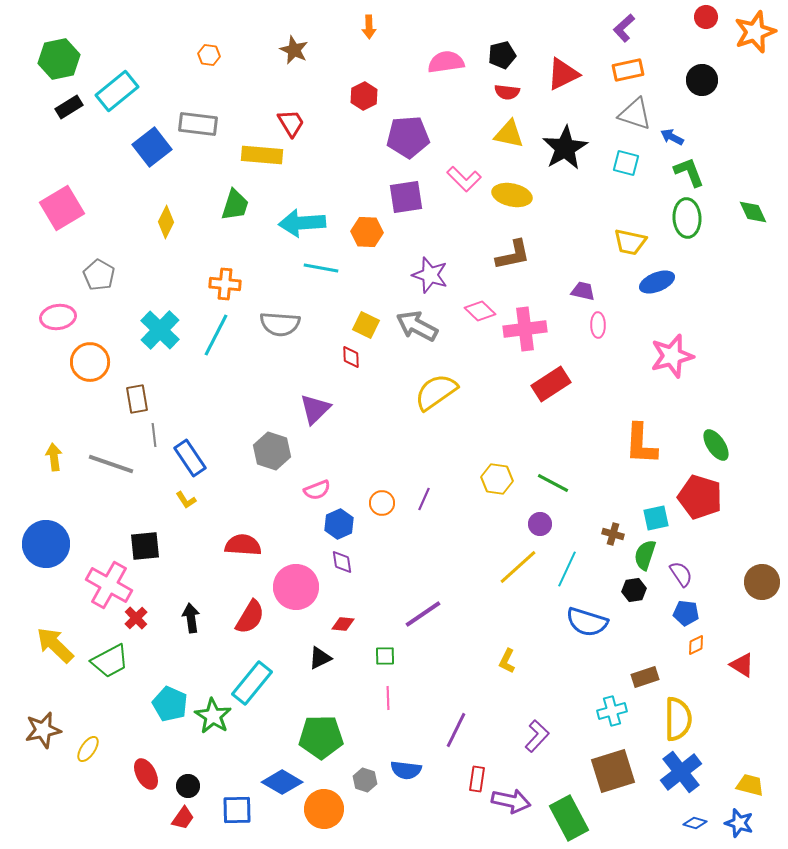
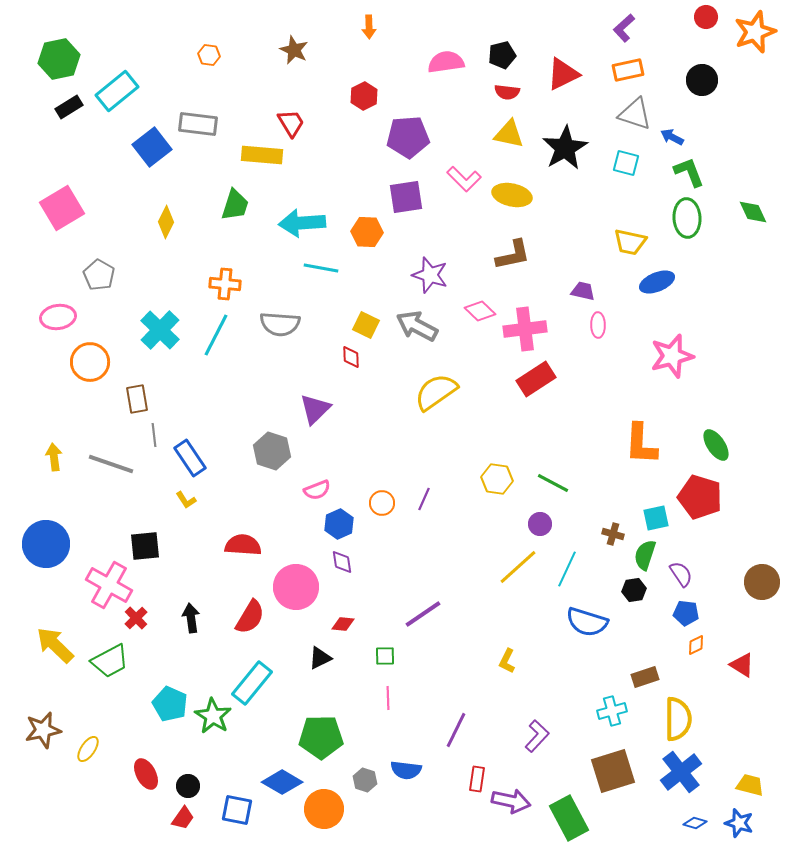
red rectangle at (551, 384): moved 15 px left, 5 px up
blue square at (237, 810): rotated 12 degrees clockwise
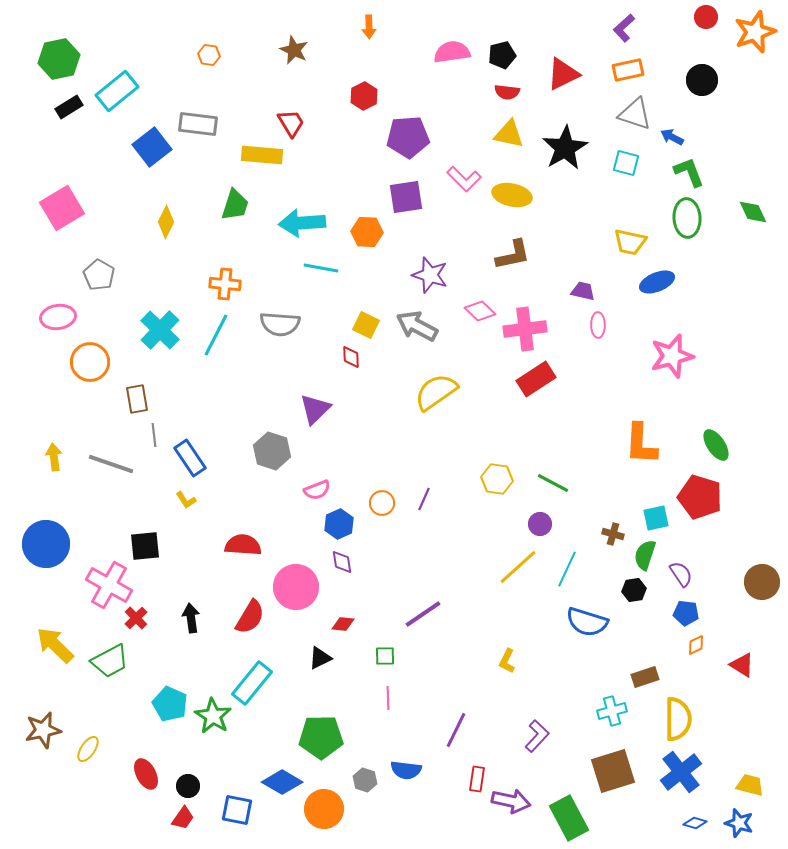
pink semicircle at (446, 62): moved 6 px right, 10 px up
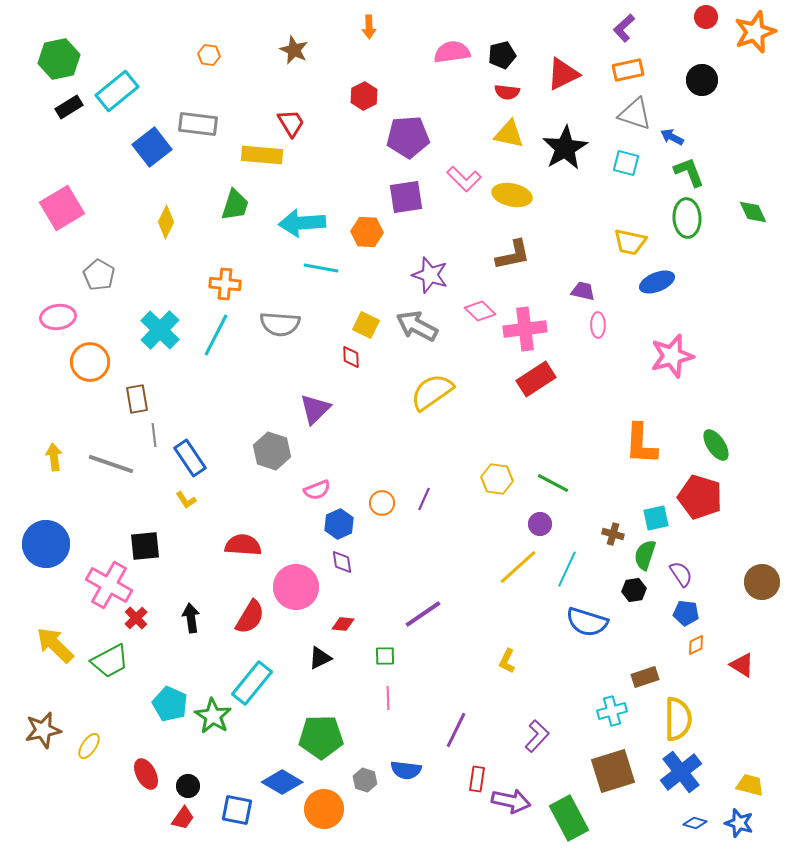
yellow semicircle at (436, 392): moved 4 px left
yellow ellipse at (88, 749): moved 1 px right, 3 px up
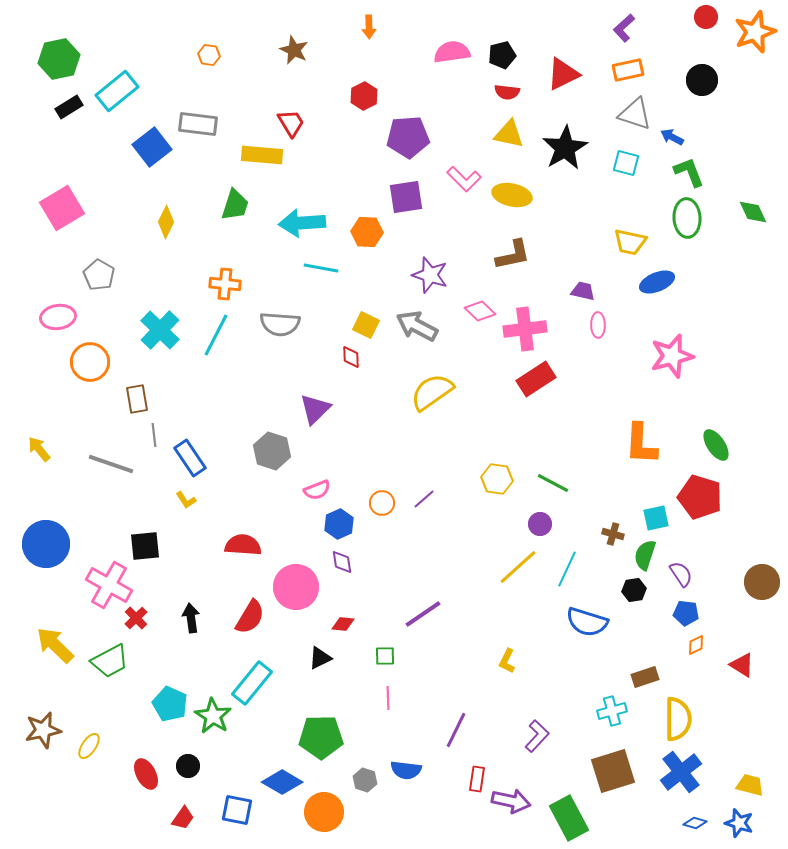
yellow arrow at (54, 457): moved 15 px left, 8 px up; rotated 32 degrees counterclockwise
purple line at (424, 499): rotated 25 degrees clockwise
black circle at (188, 786): moved 20 px up
orange circle at (324, 809): moved 3 px down
